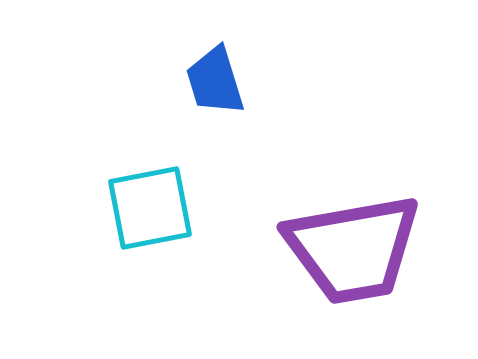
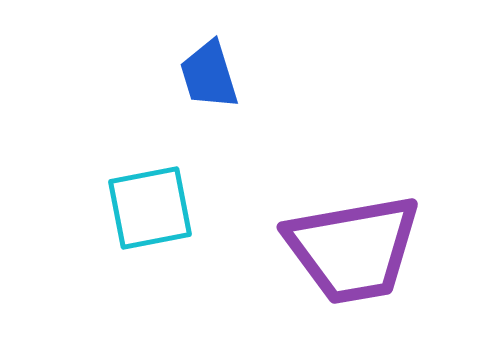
blue trapezoid: moved 6 px left, 6 px up
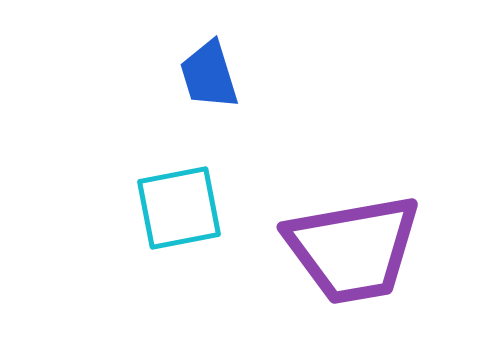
cyan square: moved 29 px right
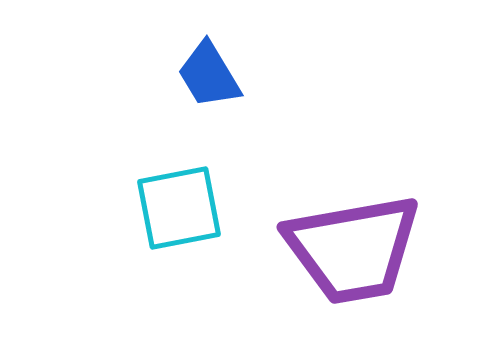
blue trapezoid: rotated 14 degrees counterclockwise
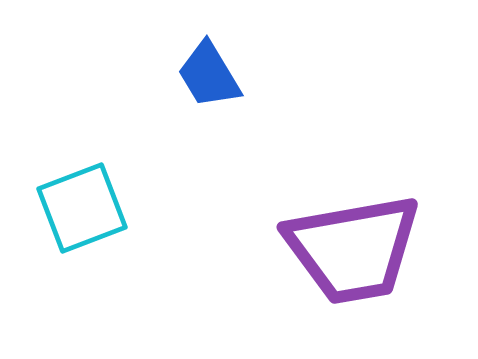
cyan square: moved 97 px left; rotated 10 degrees counterclockwise
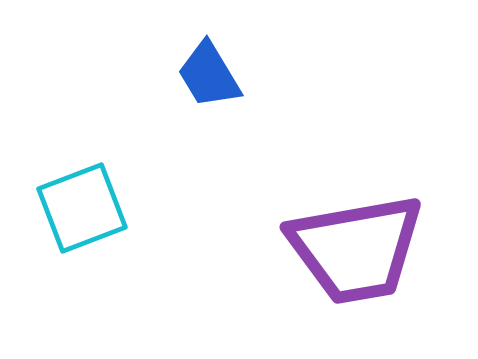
purple trapezoid: moved 3 px right
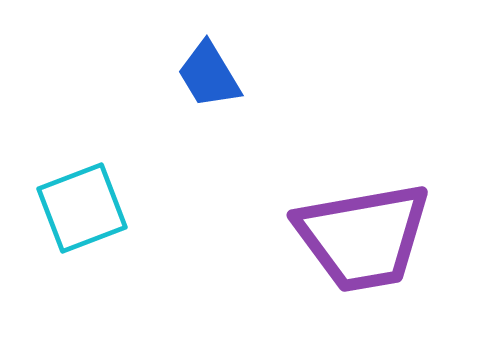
purple trapezoid: moved 7 px right, 12 px up
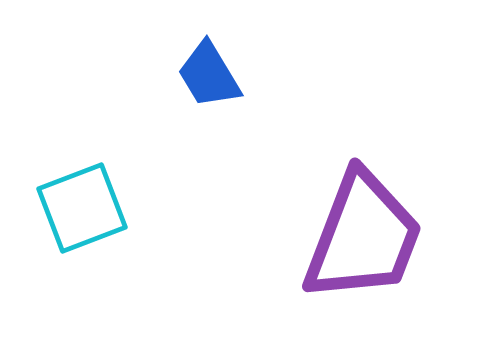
purple trapezoid: rotated 59 degrees counterclockwise
